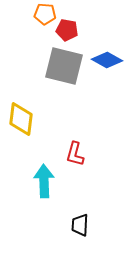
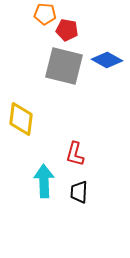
black trapezoid: moved 1 px left, 33 px up
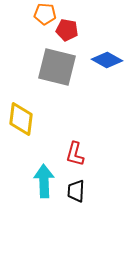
gray square: moved 7 px left, 1 px down
black trapezoid: moved 3 px left, 1 px up
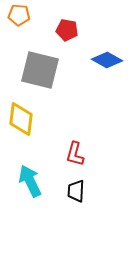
orange pentagon: moved 26 px left, 1 px down
gray square: moved 17 px left, 3 px down
cyan arrow: moved 14 px left; rotated 24 degrees counterclockwise
